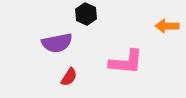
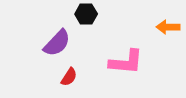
black hexagon: rotated 25 degrees counterclockwise
orange arrow: moved 1 px right, 1 px down
purple semicircle: rotated 36 degrees counterclockwise
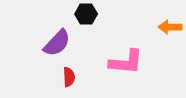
orange arrow: moved 2 px right
red semicircle: rotated 36 degrees counterclockwise
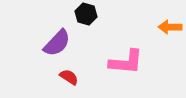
black hexagon: rotated 15 degrees clockwise
red semicircle: rotated 54 degrees counterclockwise
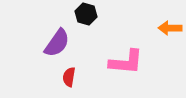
orange arrow: moved 1 px down
purple semicircle: rotated 8 degrees counterclockwise
red semicircle: rotated 114 degrees counterclockwise
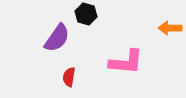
purple semicircle: moved 5 px up
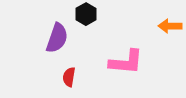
black hexagon: rotated 15 degrees clockwise
orange arrow: moved 2 px up
purple semicircle: rotated 16 degrees counterclockwise
